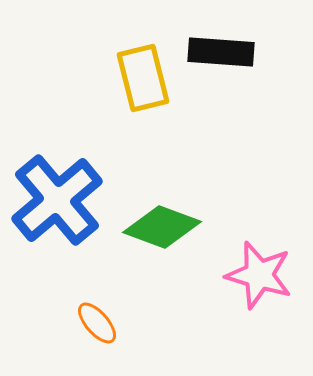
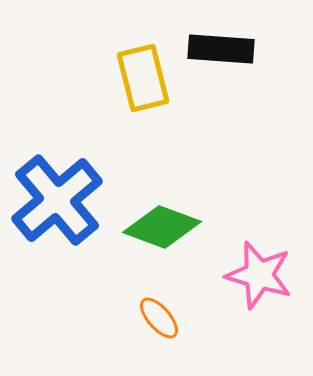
black rectangle: moved 3 px up
orange ellipse: moved 62 px right, 5 px up
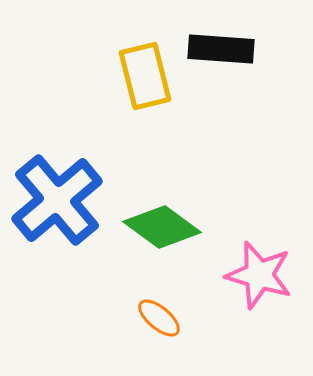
yellow rectangle: moved 2 px right, 2 px up
green diamond: rotated 16 degrees clockwise
orange ellipse: rotated 9 degrees counterclockwise
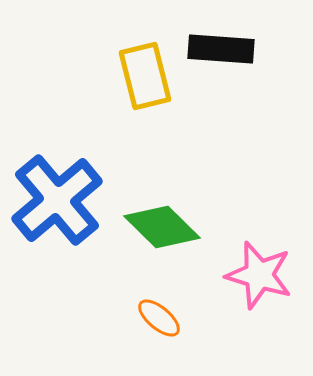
green diamond: rotated 8 degrees clockwise
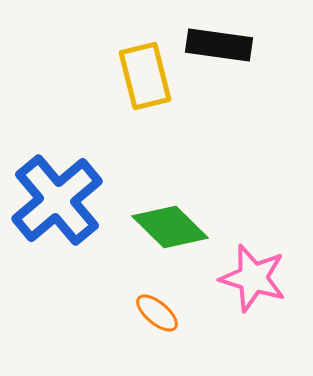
black rectangle: moved 2 px left, 4 px up; rotated 4 degrees clockwise
green diamond: moved 8 px right
pink star: moved 6 px left, 3 px down
orange ellipse: moved 2 px left, 5 px up
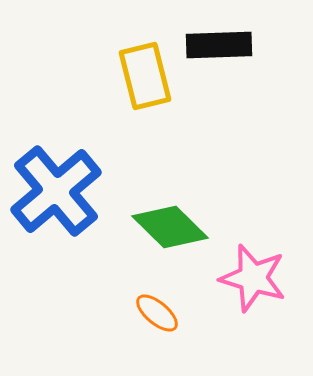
black rectangle: rotated 10 degrees counterclockwise
blue cross: moved 1 px left, 9 px up
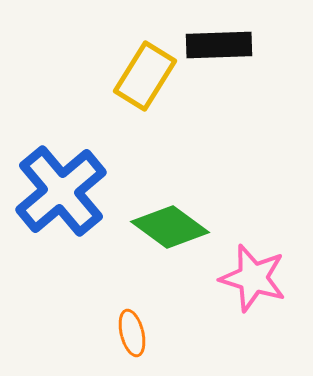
yellow rectangle: rotated 46 degrees clockwise
blue cross: moved 5 px right
green diamond: rotated 8 degrees counterclockwise
orange ellipse: moved 25 px left, 20 px down; rotated 36 degrees clockwise
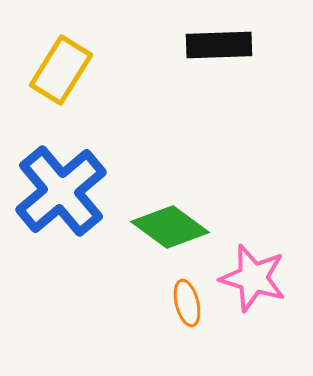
yellow rectangle: moved 84 px left, 6 px up
orange ellipse: moved 55 px right, 30 px up
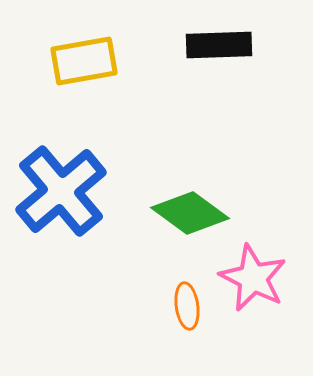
yellow rectangle: moved 23 px right, 9 px up; rotated 48 degrees clockwise
green diamond: moved 20 px right, 14 px up
pink star: rotated 10 degrees clockwise
orange ellipse: moved 3 px down; rotated 6 degrees clockwise
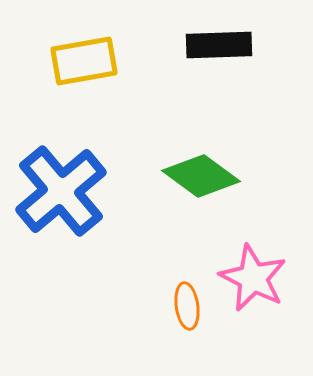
green diamond: moved 11 px right, 37 px up
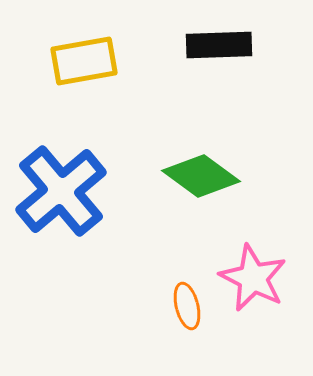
orange ellipse: rotated 6 degrees counterclockwise
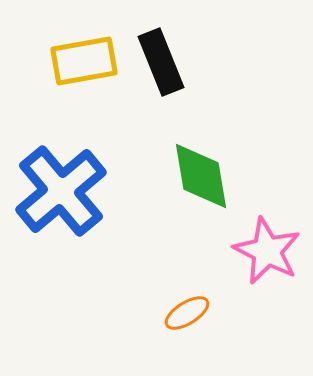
black rectangle: moved 58 px left, 17 px down; rotated 70 degrees clockwise
green diamond: rotated 44 degrees clockwise
pink star: moved 14 px right, 27 px up
orange ellipse: moved 7 px down; rotated 72 degrees clockwise
